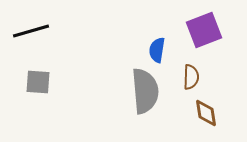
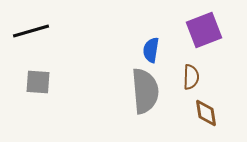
blue semicircle: moved 6 px left
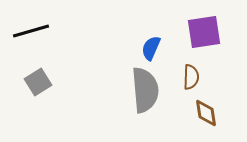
purple square: moved 2 px down; rotated 12 degrees clockwise
blue semicircle: moved 2 px up; rotated 15 degrees clockwise
gray square: rotated 36 degrees counterclockwise
gray semicircle: moved 1 px up
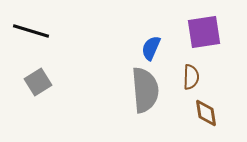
black line: rotated 33 degrees clockwise
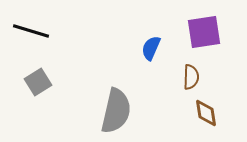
gray semicircle: moved 29 px left, 21 px down; rotated 18 degrees clockwise
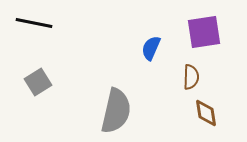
black line: moved 3 px right, 8 px up; rotated 6 degrees counterclockwise
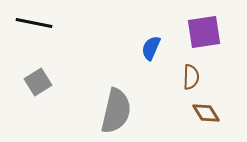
brown diamond: rotated 24 degrees counterclockwise
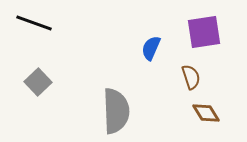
black line: rotated 9 degrees clockwise
brown semicircle: rotated 20 degrees counterclockwise
gray square: rotated 12 degrees counterclockwise
gray semicircle: rotated 15 degrees counterclockwise
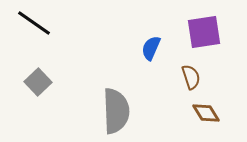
black line: rotated 15 degrees clockwise
